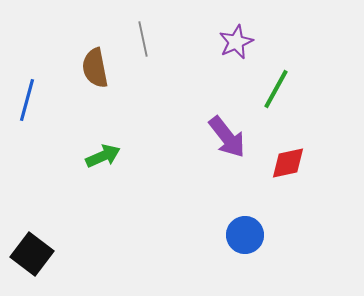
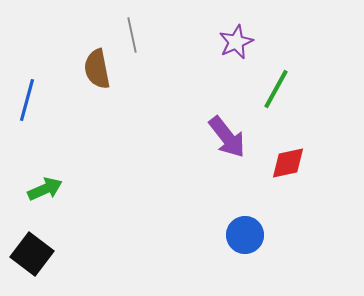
gray line: moved 11 px left, 4 px up
brown semicircle: moved 2 px right, 1 px down
green arrow: moved 58 px left, 33 px down
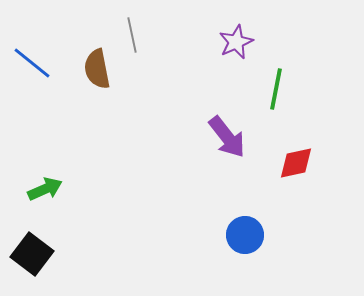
green line: rotated 18 degrees counterclockwise
blue line: moved 5 px right, 37 px up; rotated 66 degrees counterclockwise
red diamond: moved 8 px right
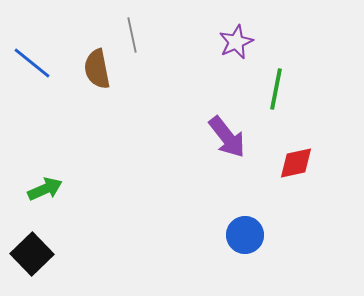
black square: rotated 9 degrees clockwise
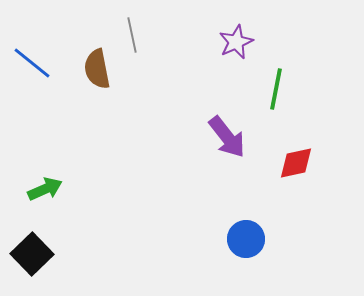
blue circle: moved 1 px right, 4 px down
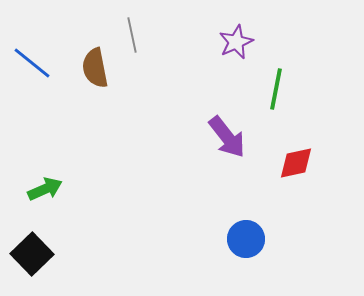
brown semicircle: moved 2 px left, 1 px up
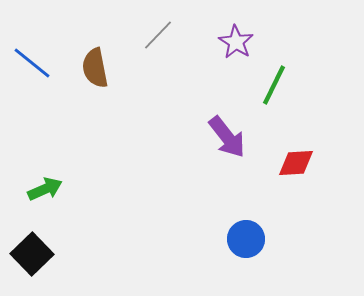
gray line: moved 26 px right; rotated 56 degrees clockwise
purple star: rotated 16 degrees counterclockwise
green line: moved 2 px left, 4 px up; rotated 15 degrees clockwise
red diamond: rotated 9 degrees clockwise
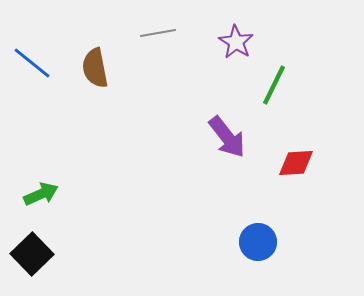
gray line: moved 2 px up; rotated 36 degrees clockwise
green arrow: moved 4 px left, 5 px down
blue circle: moved 12 px right, 3 px down
